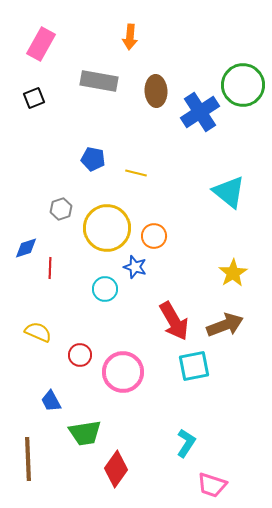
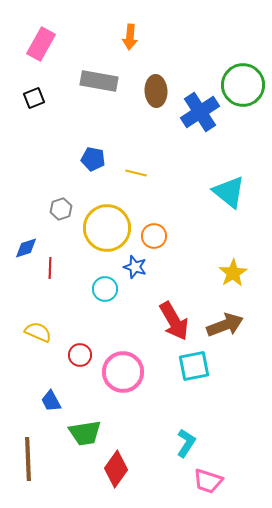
pink trapezoid: moved 4 px left, 4 px up
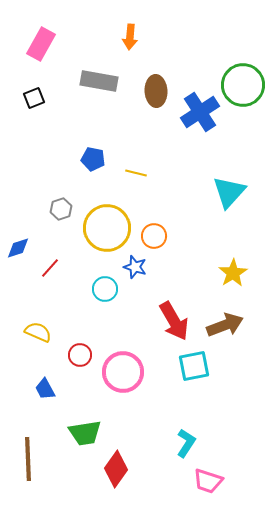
cyan triangle: rotated 33 degrees clockwise
blue diamond: moved 8 px left
red line: rotated 40 degrees clockwise
blue trapezoid: moved 6 px left, 12 px up
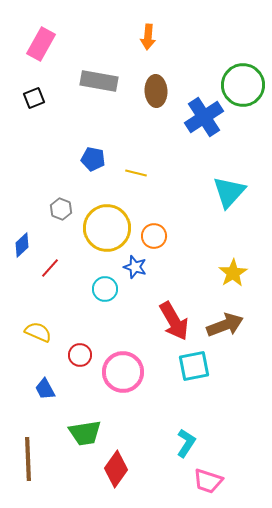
orange arrow: moved 18 px right
blue cross: moved 4 px right, 5 px down
gray hexagon: rotated 20 degrees counterclockwise
blue diamond: moved 4 px right, 3 px up; rotated 25 degrees counterclockwise
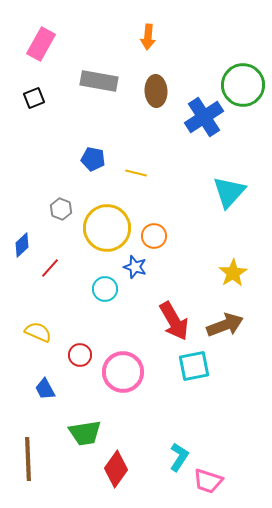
cyan L-shape: moved 7 px left, 14 px down
